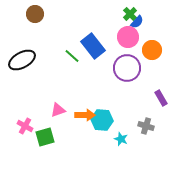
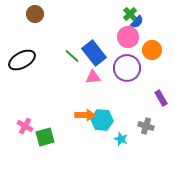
blue rectangle: moved 1 px right, 7 px down
pink triangle: moved 35 px right, 33 px up; rotated 14 degrees clockwise
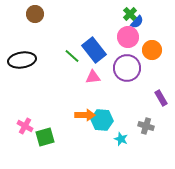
blue rectangle: moved 3 px up
black ellipse: rotated 20 degrees clockwise
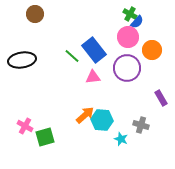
green cross: rotated 16 degrees counterclockwise
orange arrow: rotated 42 degrees counterclockwise
gray cross: moved 5 px left, 1 px up
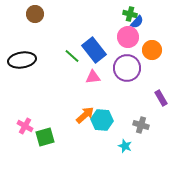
green cross: rotated 16 degrees counterclockwise
cyan star: moved 4 px right, 7 px down
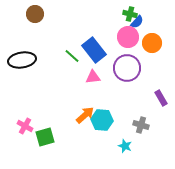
orange circle: moved 7 px up
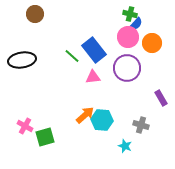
blue semicircle: moved 1 px left, 2 px down
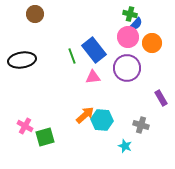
green line: rotated 28 degrees clockwise
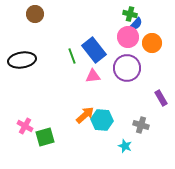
pink triangle: moved 1 px up
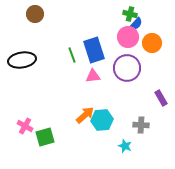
blue rectangle: rotated 20 degrees clockwise
green line: moved 1 px up
cyan hexagon: rotated 10 degrees counterclockwise
gray cross: rotated 14 degrees counterclockwise
